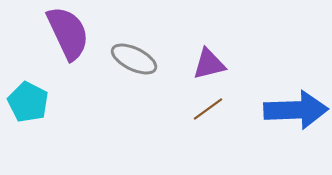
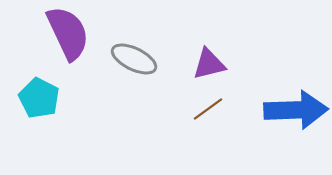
cyan pentagon: moved 11 px right, 4 px up
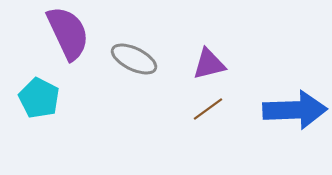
blue arrow: moved 1 px left
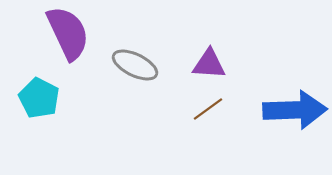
gray ellipse: moved 1 px right, 6 px down
purple triangle: rotated 18 degrees clockwise
